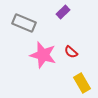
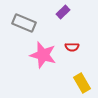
red semicircle: moved 1 px right, 5 px up; rotated 40 degrees counterclockwise
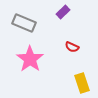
red semicircle: rotated 24 degrees clockwise
pink star: moved 13 px left, 4 px down; rotated 20 degrees clockwise
yellow rectangle: rotated 12 degrees clockwise
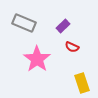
purple rectangle: moved 14 px down
pink star: moved 7 px right
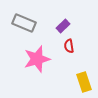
red semicircle: moved 3 px left, 1 px up; rotated 56 degrees clockwise
pink star: rotated 20 degrees clockwise
yellow rectangle: moved 2 px right, 1 px up
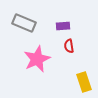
purple rectangle: rotated 40 degrees clockwise
pink star: rotated 8 degrees counterclockwise
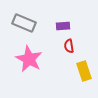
pink star: moved 8 px left; rotated 20 degrees counterclockwise
yellow rectangle: moved 11 px up
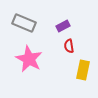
purple rectangle: rotated 24 degrees counterclockwise
yellow rectangle: moved 1 px left, 1 px up; rotated 30 degrees clockwise
